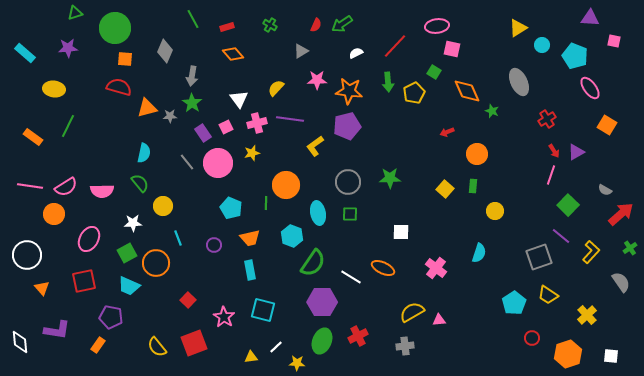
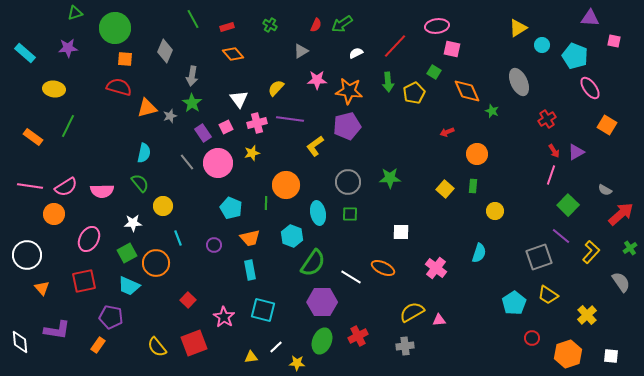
gray star at (170, 116): rotated 16 degrees counterclockwise
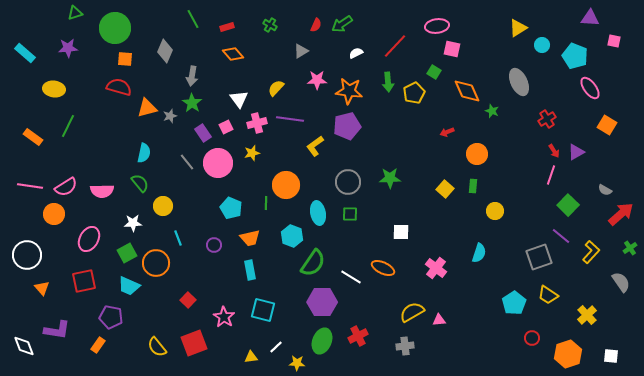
white diamond at (20, 342): moved 4 px right, 4 px down; rotated 15 degrees counterclockwise
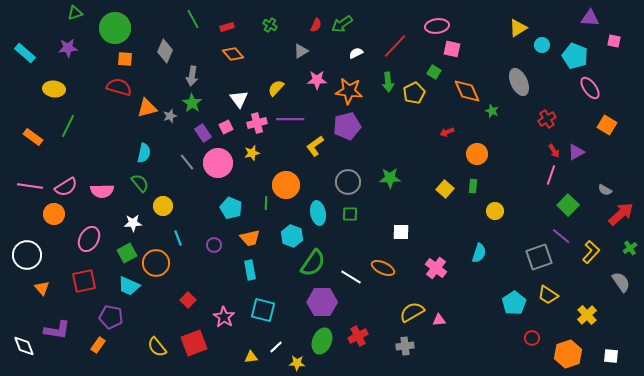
purple line at (290, 119): rotated 8 degrees counterclockwise
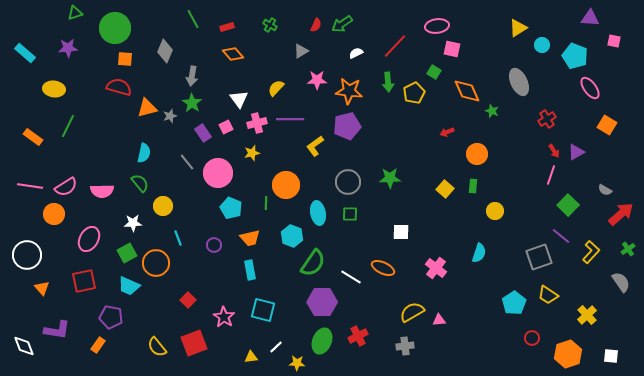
pink circle at (218, 163): moved 10 px down
green cross at (630, 248): moved 2 px left, 1 px down
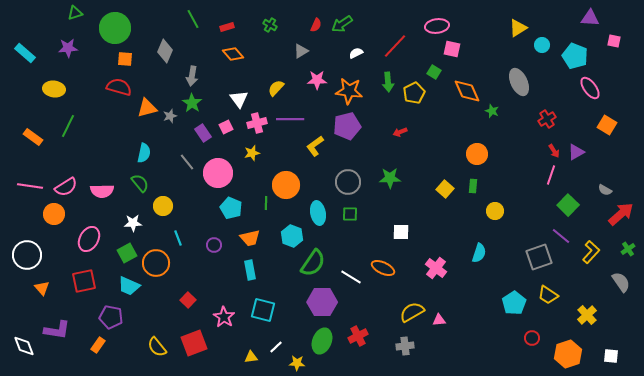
red arrow at (447, 132): moved 47 px left
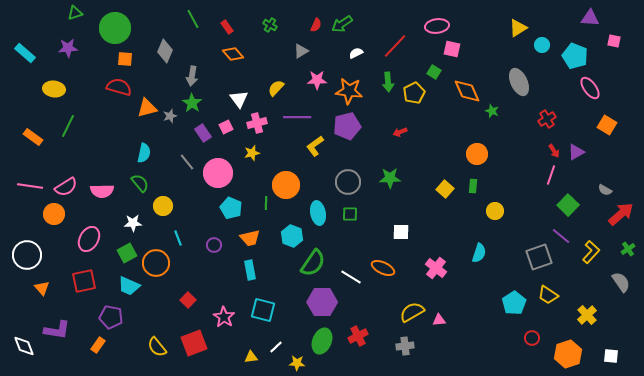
red rectangle at (227, 27): rotated 72 degrees clockwise
purple line at (290, 119): moved 7 px right, 2 px up
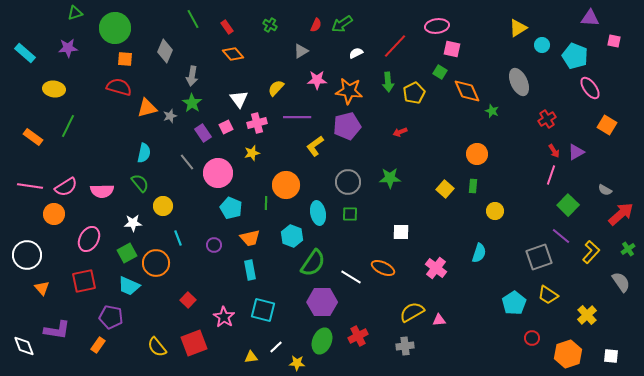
green square at (434, 72): moved 6 px right
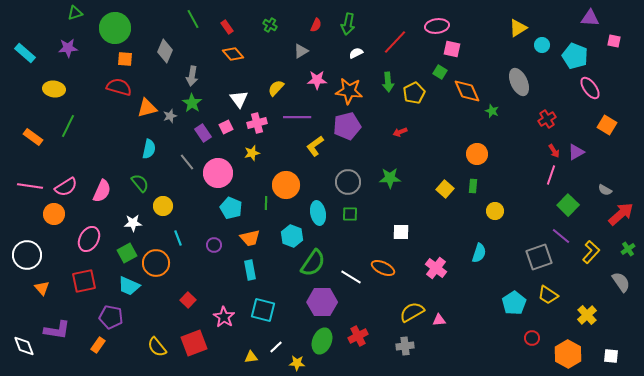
green arrow at (342, 24): moved 6 px right; rotated 45 degrees counterclockwise
red line at (395, 46): moved 4 px up
cyan semicircle at (144, 153): moved 5 px right, 4 px up
pink semicircle at (102, 191): rotated 65 degrees counterclockwise
orange hexagon at (568, 354): rotated 12 degrees counterclockwise
